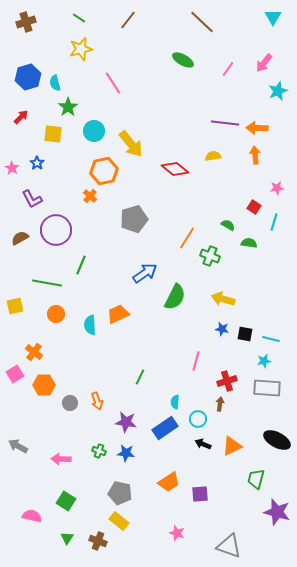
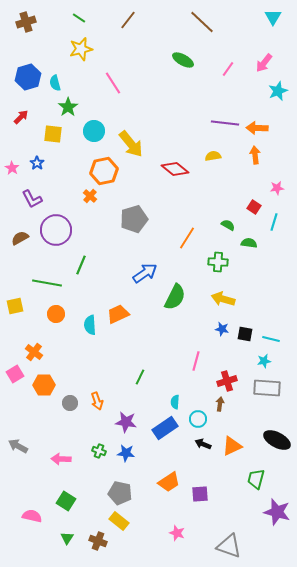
green cross at (210, 256): moved 8 px right, 6 px down; rotated 18 degrees counterclockwise
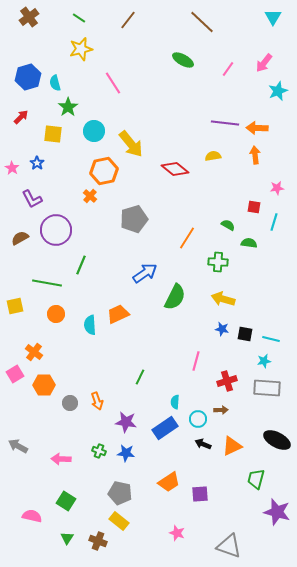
brown cross at (26, 22): moved 3 px right, 5 px up; rotated 18 degrees counterclockwise
red square at (254, 207): rotated 24 degrees counterclockwise
brown arrow at (220, 404): moved 1 px right, 6 px down; rotated 80 degrees clockwise
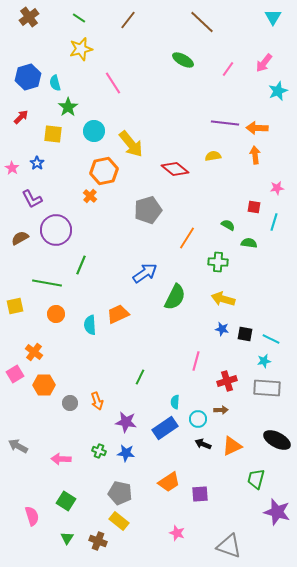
gray pentagon at (134, 219): moved 14 px right, 9 px up
cyan line at (271, 339): rotated 12 degrees clockwise
pink semicircle at (32, 516): rotated 60 degrees clockwise
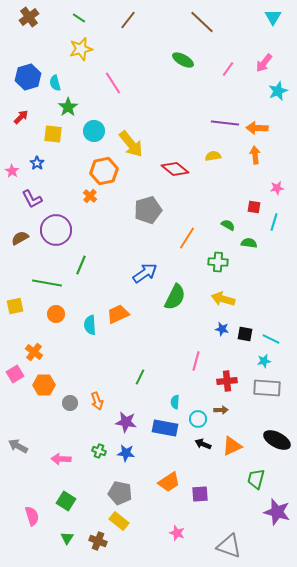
pink star at (12, 168): moved 3 px down
red cross at (227, 381): rotated 12 degrees clockwise
blue rectangle at (165, 428): rotated 45 degrees clockwise
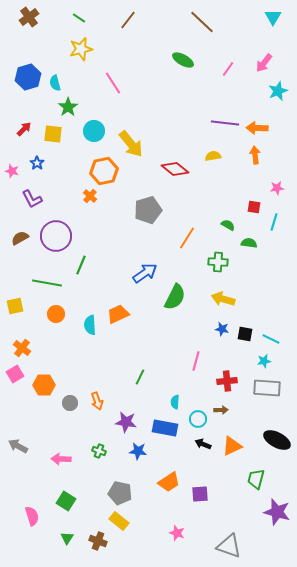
red arrow at (21, 117): moved 3 px right, 12 px down
pink star at (12, 171): rotated 16 degrees counterclockwise
purple circle at (56, 230): moved 6 px down
orange cross at (34, 352): moved 12 px left, 4 px up
blue star at (126, 453): moved 12 px right, 2 px up
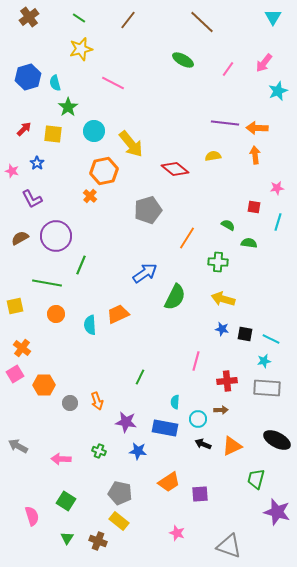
pink line at (113, 83): rotated 30 degrees counterclockwise
cyan line at (274, 222): moved 4 px right
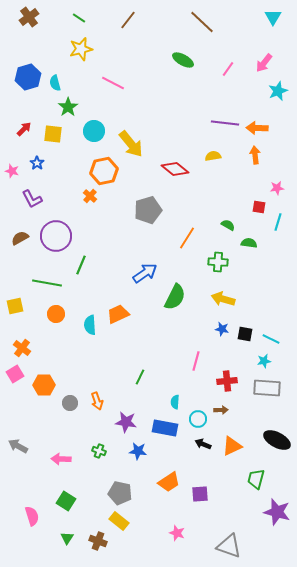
red square at (254, 207): moved 5 px right
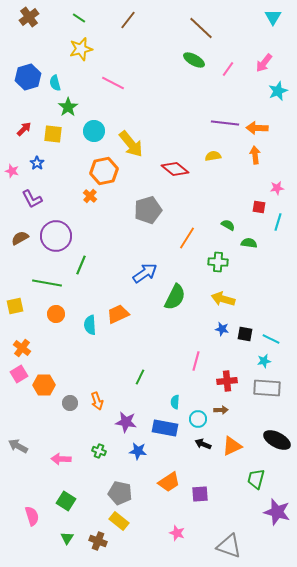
brown line at (202, 22): moved 1 px left, 6 px down
green ellipse at (183, 60): moved 11 px right
pink square at (15, 374): moved 4 px right
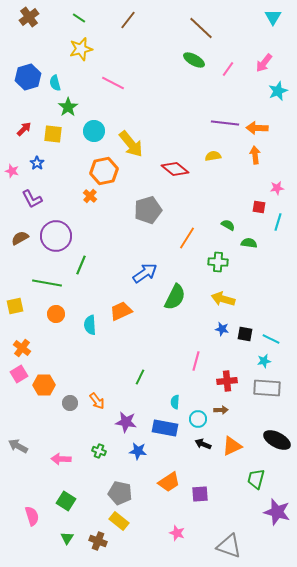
orange trapezoid at (118, 314): moved 3 px right, 3 px up
orange arrow at (97, 401): rotated 18 degrees counterclockwise
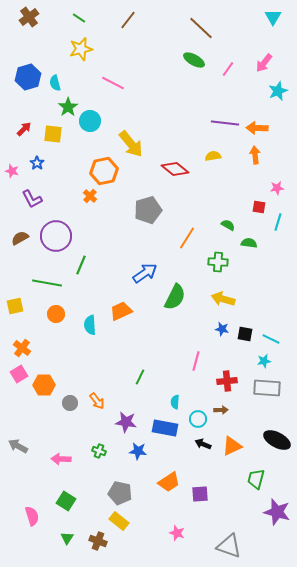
cyan circle at (94, 131): moved 4 px left, 10 px up
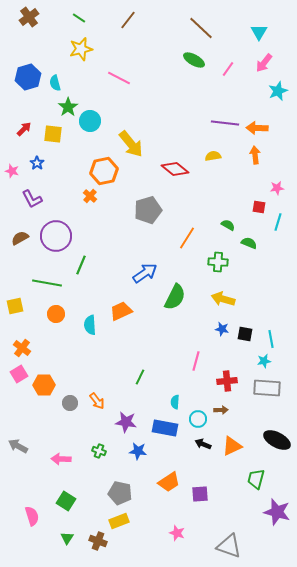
cyan triangle at (273, 17): moved 14 px left, 15 px down
pink line at (113, 83): moved 6 px right, 5 px up
green semicircle at (249, 243): rotated 14 degrees clockwise
cyan line at (271, 339): rotated 54 degrees clockwise
yellow rectangle at (119, 521): rotated 60 degrees counterclockwise
